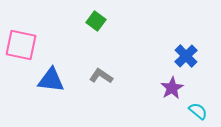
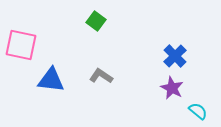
blue cross: moved 11 px left
purple star: rotated 15 degrees counterclockwise
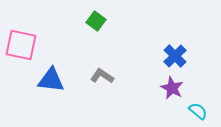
gray L-shape: moved 1 px right
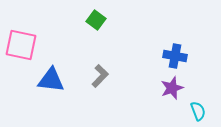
green square: moved 1 px up
blue cross: rotated 35 degrees counterclockwise
gray L-shape: moved 2 px left; rotated 100 degrees clockwise
purple star: rotated 25 degrees clockwise
cyan semicircle: rotated 30 degrees clockwise
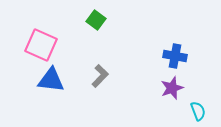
pink square: moved 20 px right; rotated 12 degrees clockwise
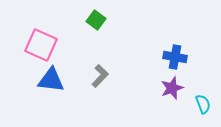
blue cross: moved 1 px down
cyan semicircle: moved 5 px right, 7 px up
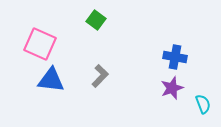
pink square: moved 1 px left, 1 px up
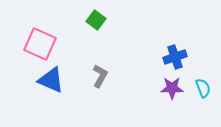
blue cross: rotated 30 degrees counterclockwise
gray L-shape: rotated 15 degrees counterclockwise
blue triangle: rotated 16 degrees clockwise
purple star: rotated 20 degrees clockwise
cyan semicircle: moved 16 px up
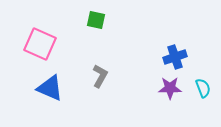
green square: rotated 24 degrees counterclockwise
blue triangle: moved 1 px left, 8 px down
purple star: moved 2 px left
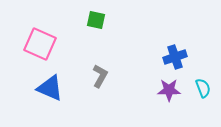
purple star: moved 1 px left, 2 px down
